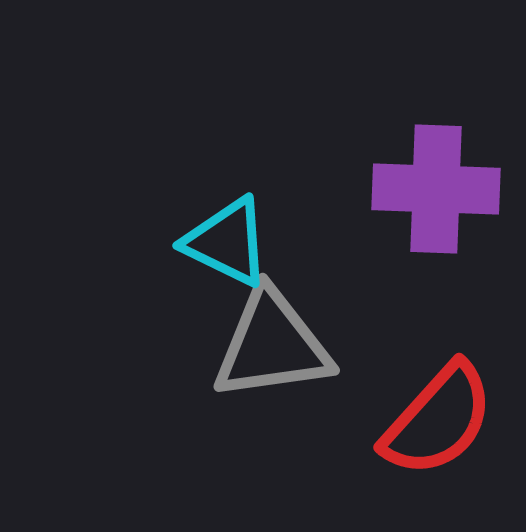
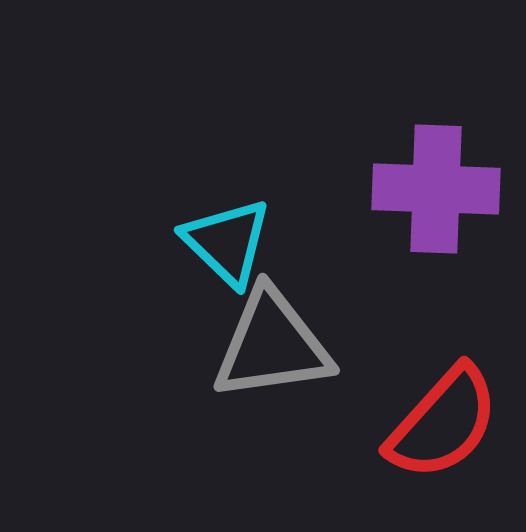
cyan triangle: rotated 18 degrees clockwise
red semicircle: moved 5 px right, 3 px down
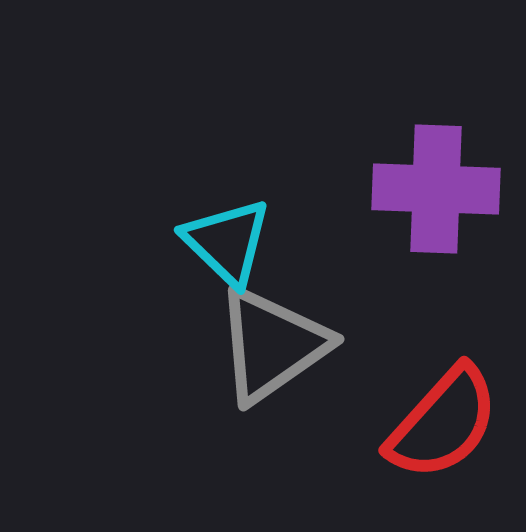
gray triangle: rotated 27 degrees counterclockwise
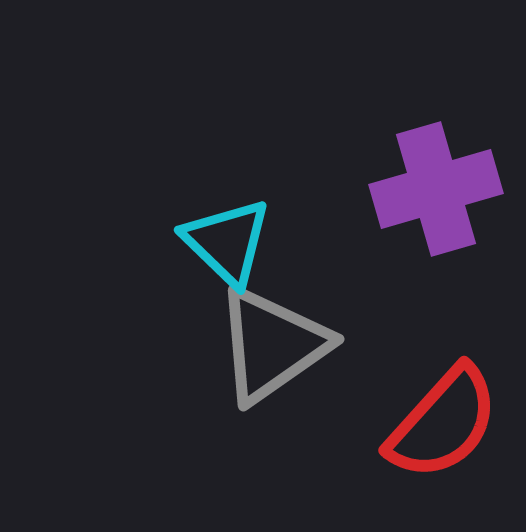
purple cross: rotated 18 degrees counterclockwise
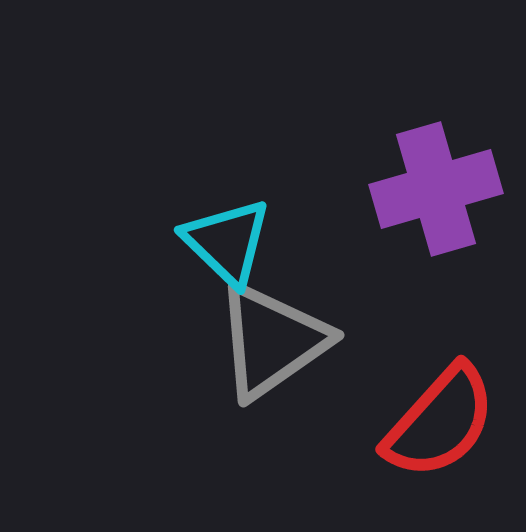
gray triangle: moved 4 px up
red semicircle: moved 3 px left, 1 px up
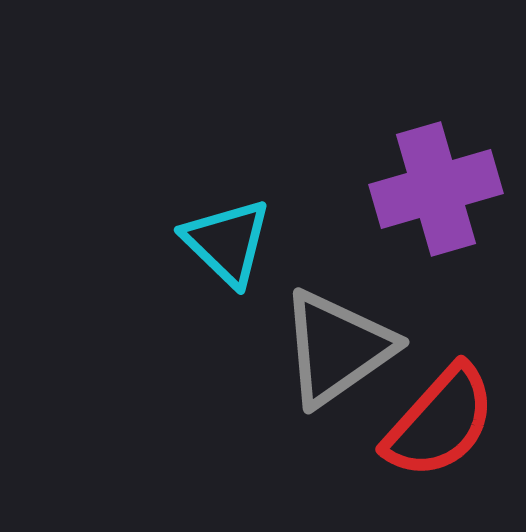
gray triangle: moved 65 px right, 7 px down
